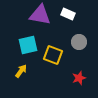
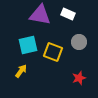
yellow square: moved 3 px up
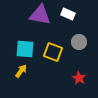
cyan square: moved 3 px left, 4 px down; rotated 18 degrees clockwise
red star: rotated 24 degrees counterclockwise
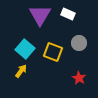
purple triangle: rotated 50 degrees clockwise
gray circle: moved 1 px down
cyan square: rotated 36 degrees clockwise
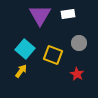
white rectangle: rotated 32 degrees counterclockwise
yellow square: moved 3 px down
red star: moved 2 px left, 4 px up
